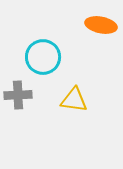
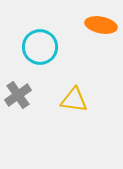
cyan circle: moved 3 px left, 10 px up
gray cross: rotated 32 degrees counterclockwise
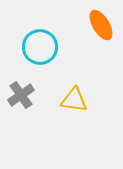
orange ellipse: rotated 48 degrees clockwise
gray cross: moved 3 px right
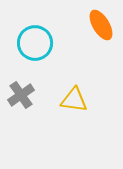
cyan circle: moved 5 px left, 4 px up
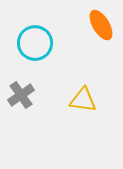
yellow triangle: moved 9 px right
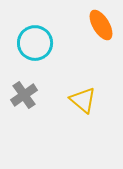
gray cross: moved 3 px right
yellow triangle: rotated 32 degrees clockwise
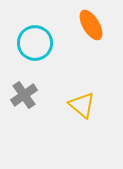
orange ellipse: moved 10 px left
yellow triangle: moved 1 px left, 5 px down
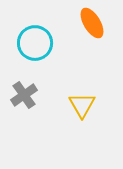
orange ellipse: moved 1 px right, 2 px up
yellow triangle: rotated 20 degrees clockwise
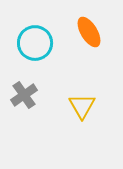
orange ellipse: moved 3 px left, 9 px down
yellow triangle: moved 1 px down
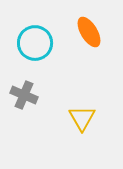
gray cross: rotated 32 degrees counterclockwise
yellow triangle: moved 12 px down
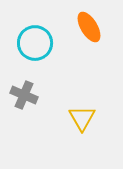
orange ellipse: moved 5 px up
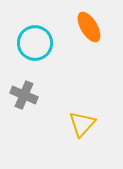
yellow triangle: moved 6 px down; rotated 12 degrees clockwise
